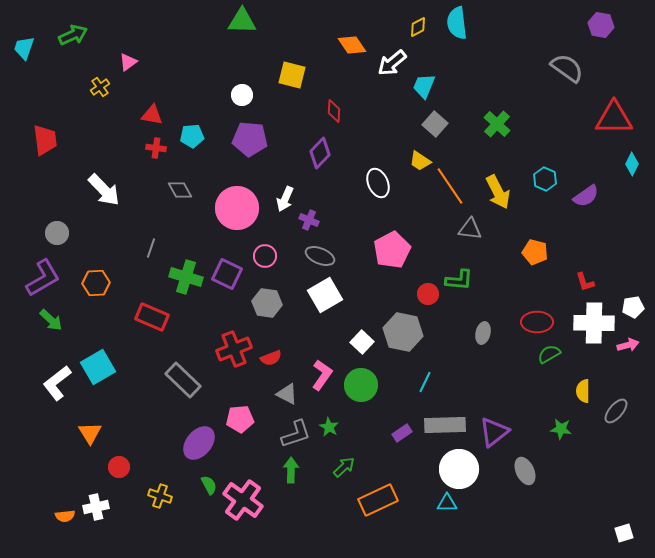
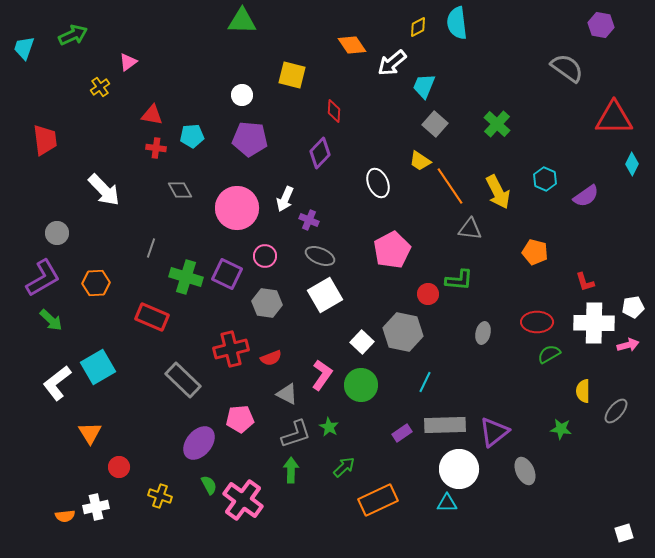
red cross at (234, 349): moved 3 px left; rotated 8 degrees clockwise
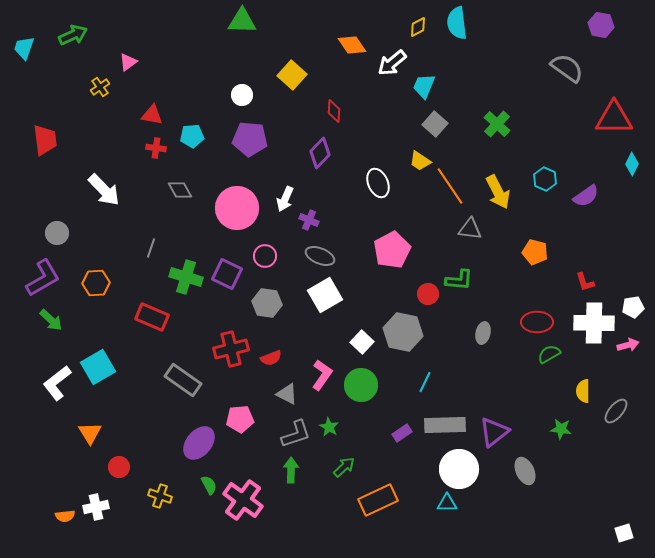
yellow square at (292, 75): rotated 28 degrees clockwise
gray rectangle at (183, 380): rotated 9 degrees counterclockwise
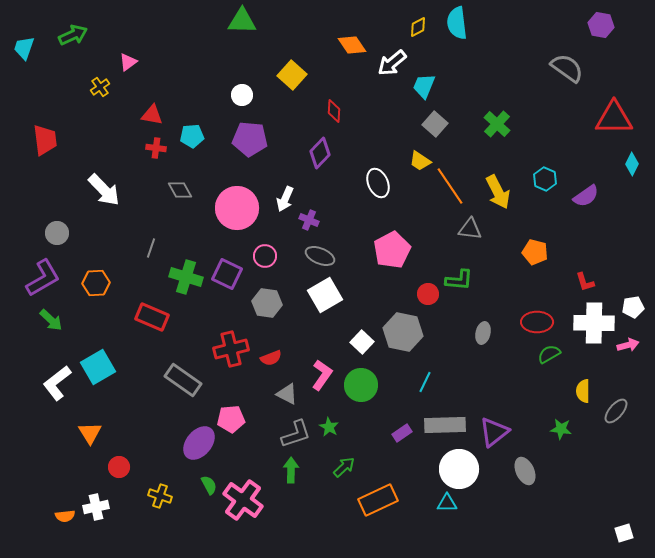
pink pentagon at (240, 419): moved 9 px left
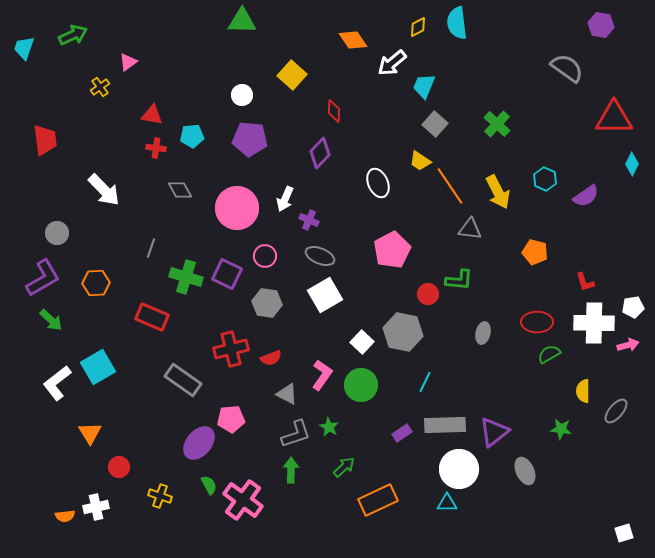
orange diamond at (352, 45): moved 1 px right, 5 px up
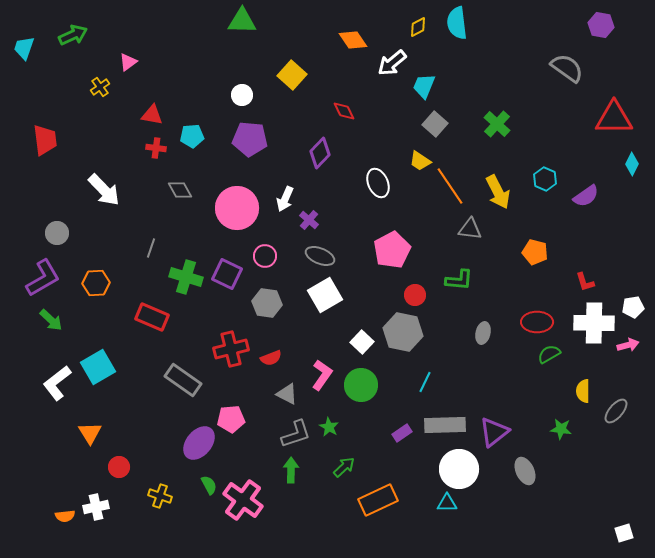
red diamond at (334, 111): moved 10 px right; rotated 30 degrees counterclockwise
purple cross at (309, 220): rotated 18 degrees clockwise
red circle at (428, 294): moved 13 px left, 1 px down
